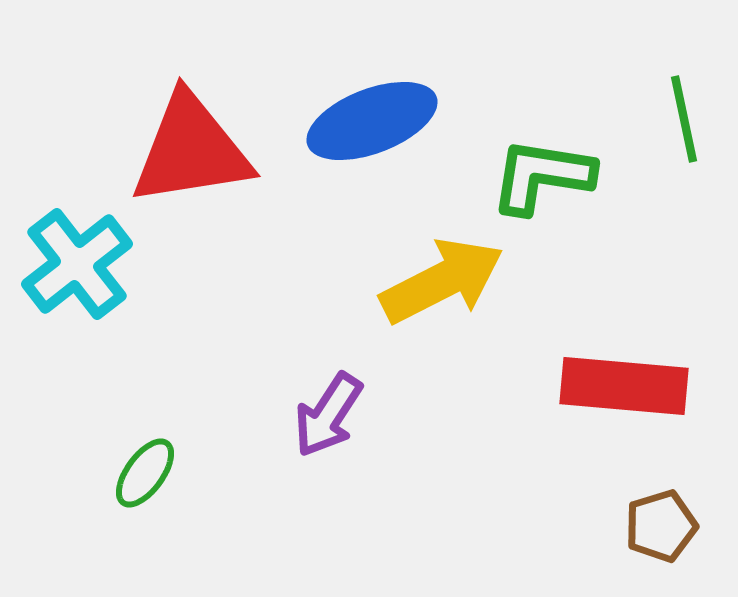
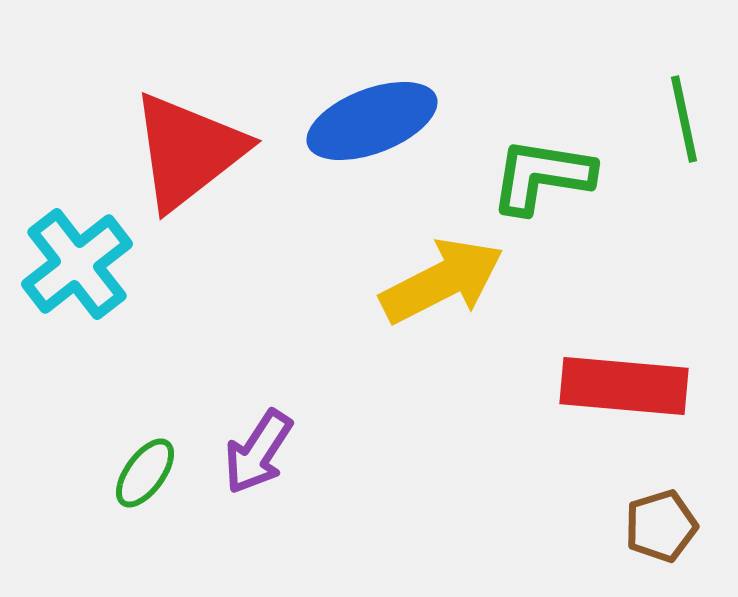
red triangle: moved 3 px left, 1 px down; rotated 29 degrees counterclockwise
purple arrow: moved 70 px left, 37 px down
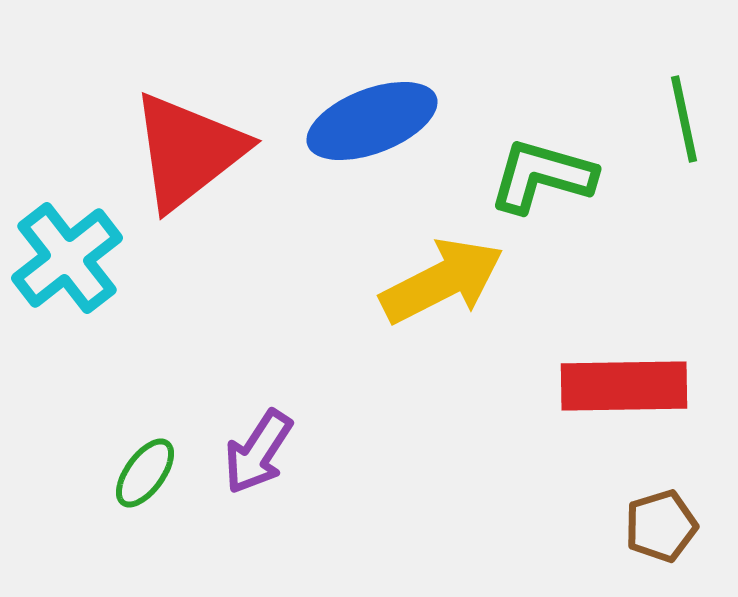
green L-shape: rotated 7 degrees clockwise
cyan cross: moved 10 px left, 6 px up
red rectangle: rotated 6 degrees counterclockwise
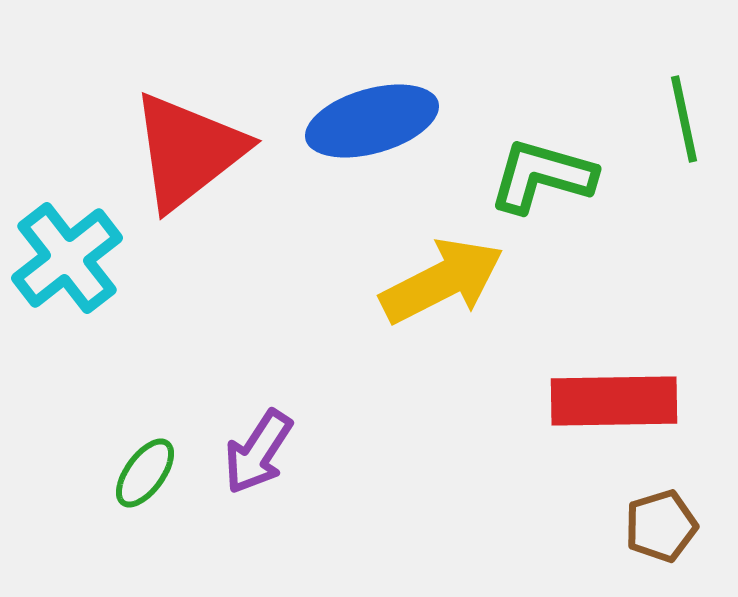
blue ellipse: rotated 5 degrees clockwise
red rectangle: moved 10 px left, 15 px down
